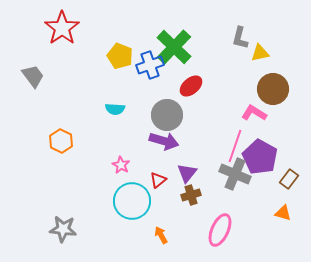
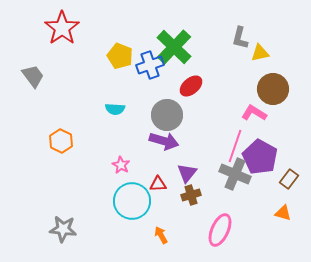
red triangle: moved 4 px down; rotated 36 degrees clockwise
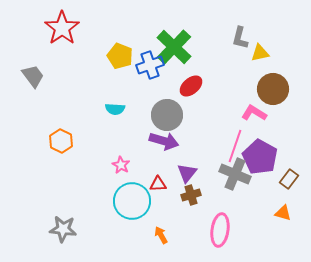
pink ellipse: rotated 16 degrees counterclockwise
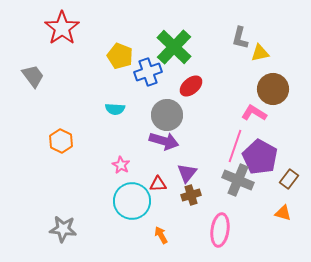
blue cross: moved 2 px left, 7 px down
gray cross: moved 3 px right, 6 px down
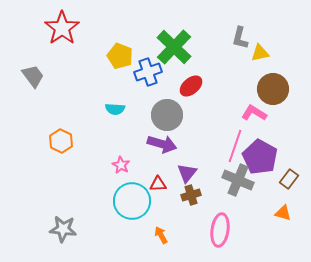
purple arrow: moved 2 px left, 3 px down
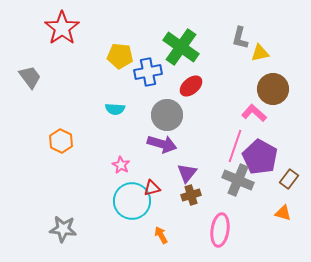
green cross: moved 7 px right; rotated 9 degrees counterclockwise
yellow pentagon: rotated 15 degrees counterclockwise
blue cross: rotated 8 degrees clockwise
gray trapezoid: moved 3 px left, 1 px down
pink L-shape: rotated 10 degrees clockwise
red triangle: moved 6 px left, 4 px down; rotated 12 degrees counterclockwise
